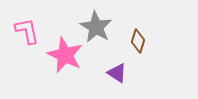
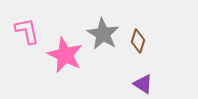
gray star: moved 7 px right, 7 px down
purple triangle: moved 26 px right, 11 px down
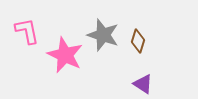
gray star: moved 1 px down; rotated 12 degrees counterclockwise
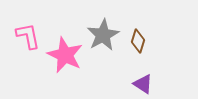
pink L-shape: moved 1 px right, 5 px down
gray star: rotated 24 degrees clockwise
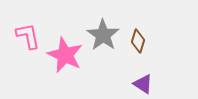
gray star: rotated 8 degrees counterclockwise
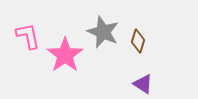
gray star: moved 3 px up; rotated 12 degrees counterclockwise
pink star: rotated 12 degrees clockwise
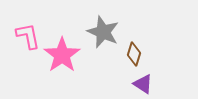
brown diamond: moved 4 px left, 13 px down
pink star: moved 3 px left
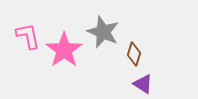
pink star: moved 2 px right, 5 px up
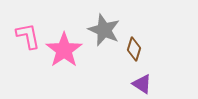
gray star: moved 1 px right, 2 px up
brown diamond: moved 5 px up
purple triangle: moved 1 px left
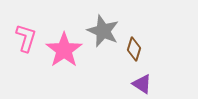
gray star: moved 1 px left, 1 px down
pink L-shape: moved 2 px left, 2 px down; rotated 28 degrees clockwise
